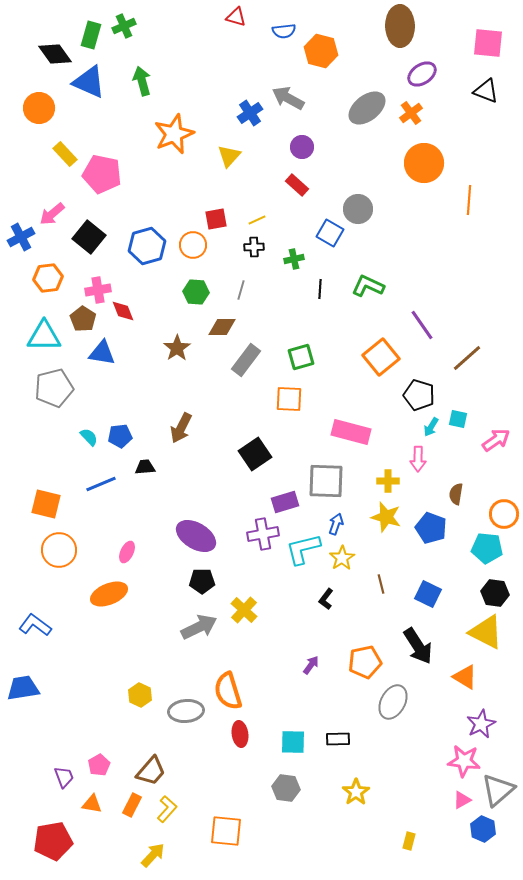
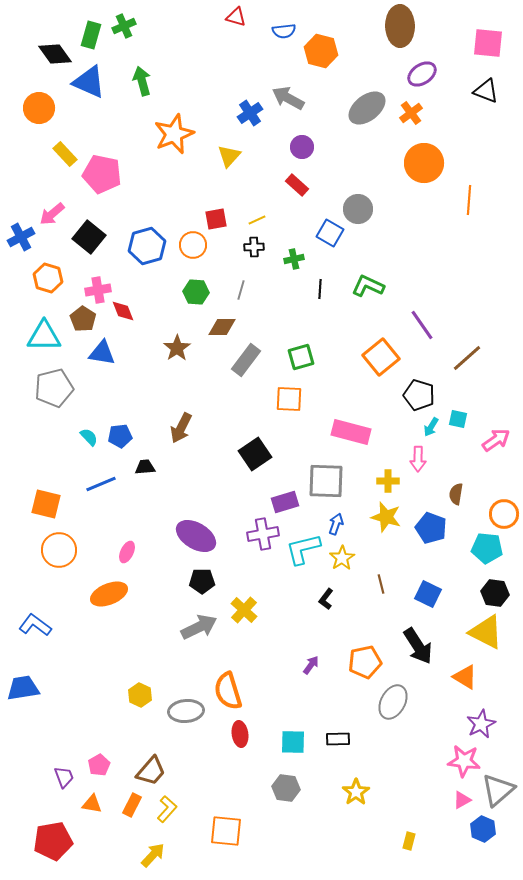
orange hexagon at (48, 278): rotated 24 degrees clockwise
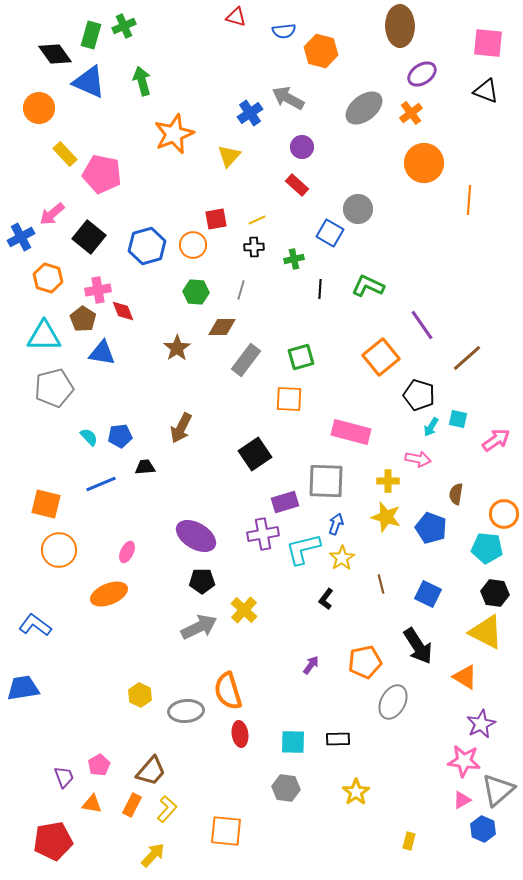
gray ellipse at (367, 108): moved 3 px left
pink arrow at (418, 459): rotated 80 degrees counterclockwise
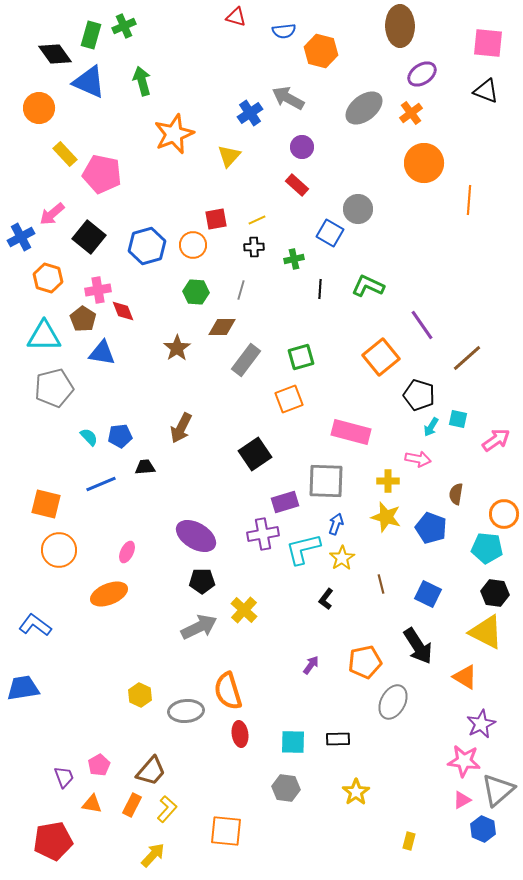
orange square at (289, 399): rotated 24 degrees counterclockwise
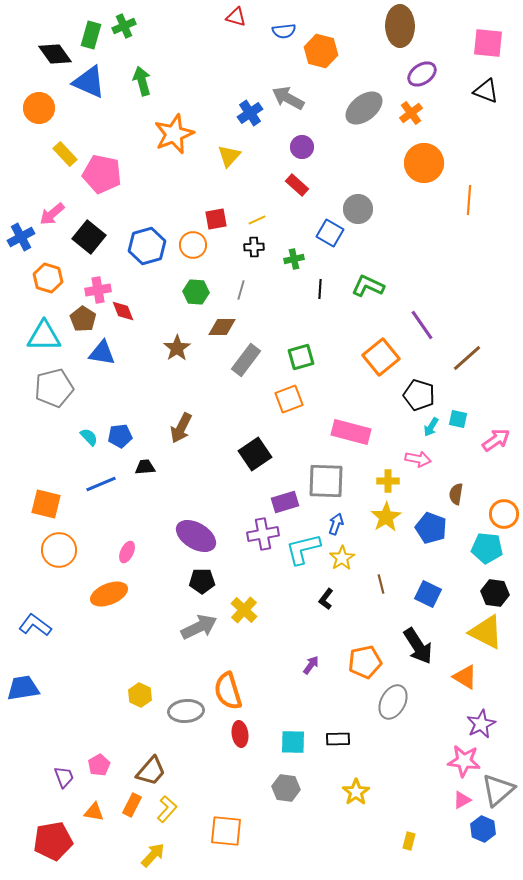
yellow star at (386, 517): rotated 24 degrees clockwise
orange triangle at (92, 804): moved 2 px right, 8 px down
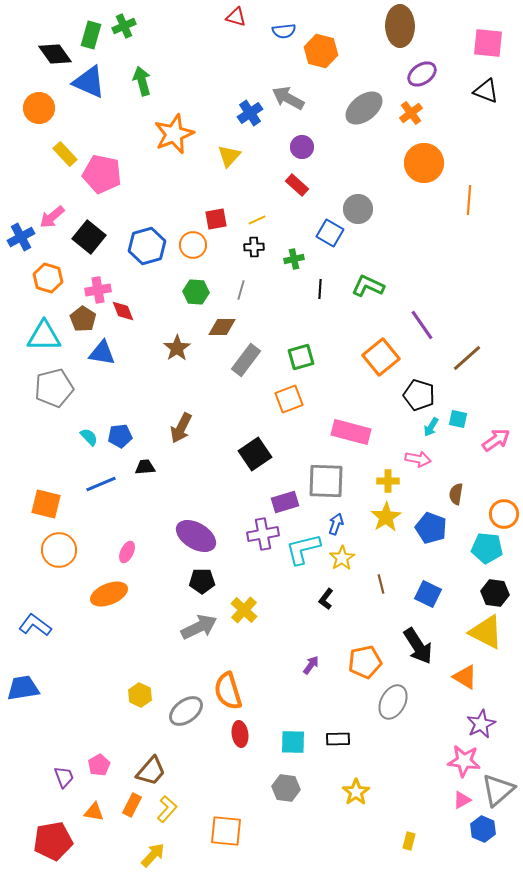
pink arrow at (52, 214): moved 3 px down
gray ellipse at (186, 711): rotated 32 degrees counterclockwise
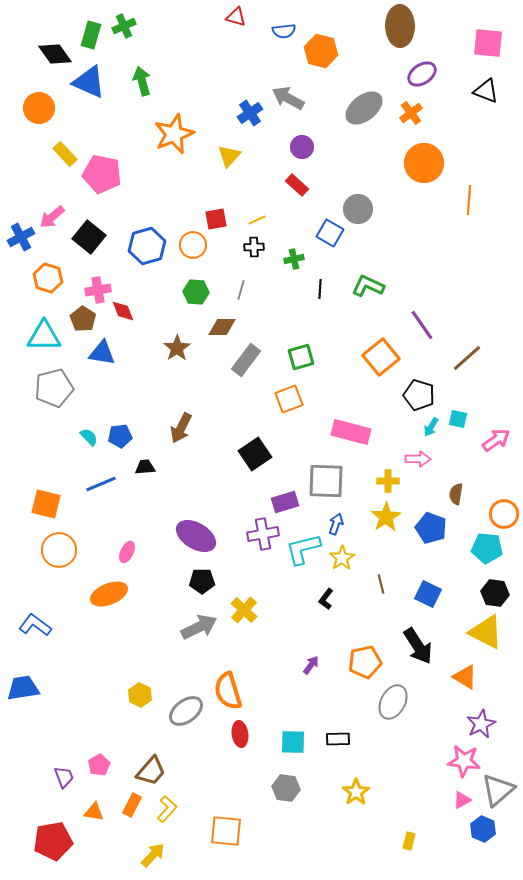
pink arrow at (418, 459): rotated 10 degrees counterclockwise
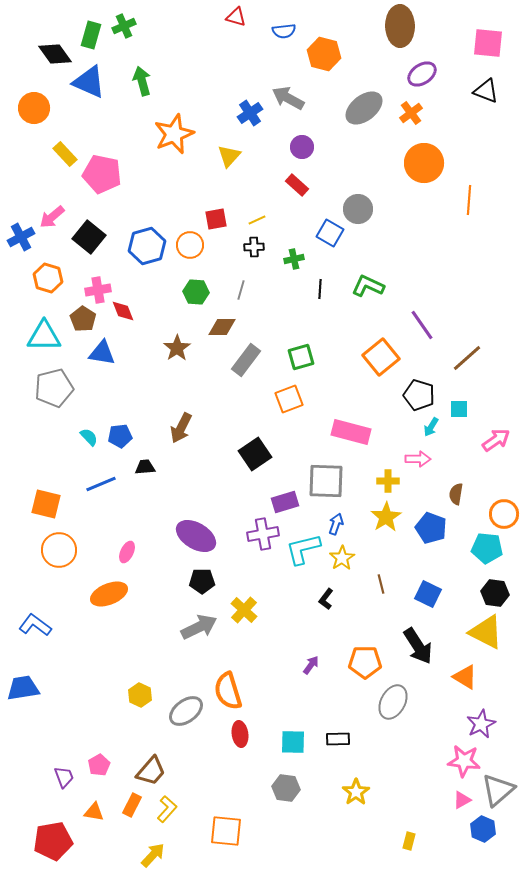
orange hexagon at (321, 51): moved 3 px right, 3 px down
orange circle at (39, 108): moved 5 px left
orange circle at (193, 245): moved 3 px left
cyan square at (458, 419): moved 1 px right, 10 px up; rotated 12 degrees counterclockwise
orange pentagon at (365, 662): rotated 12 degrees clockwise
